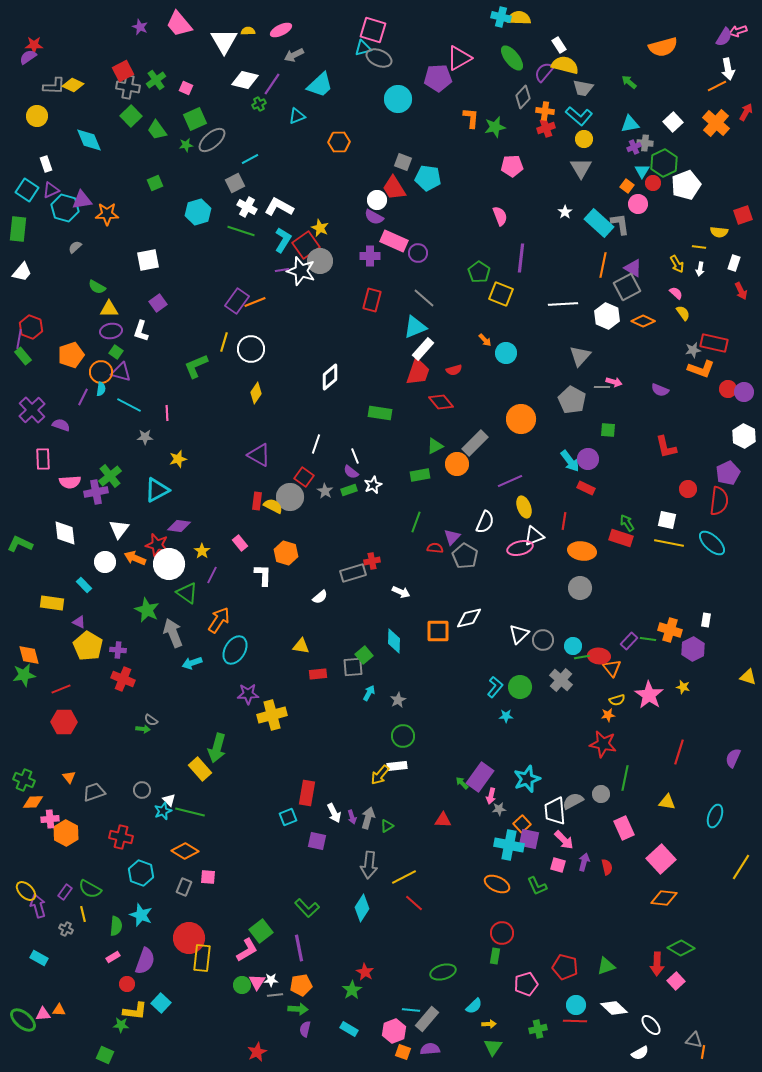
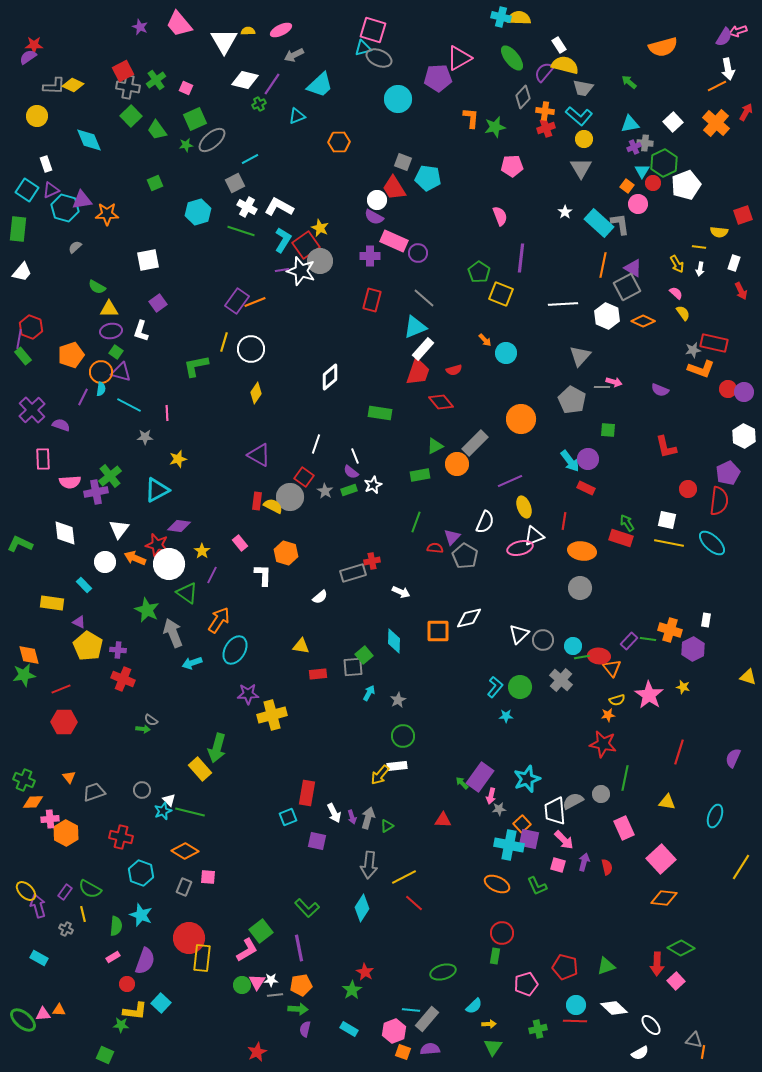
green L-shape at (196, 366): rotated 12 degrees clockwise
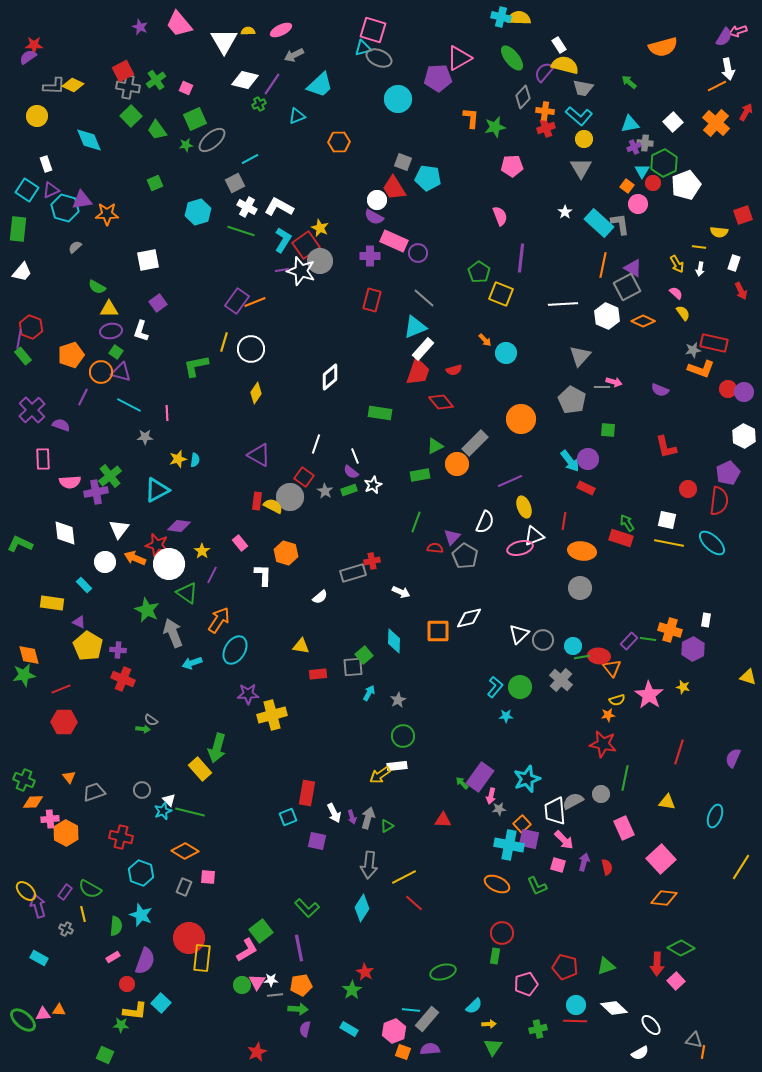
cyan semicircle at (101, 389): moved 94 px right, 71 px down
yellow arrow at (380, 775): rotated 15 degrees clockwise
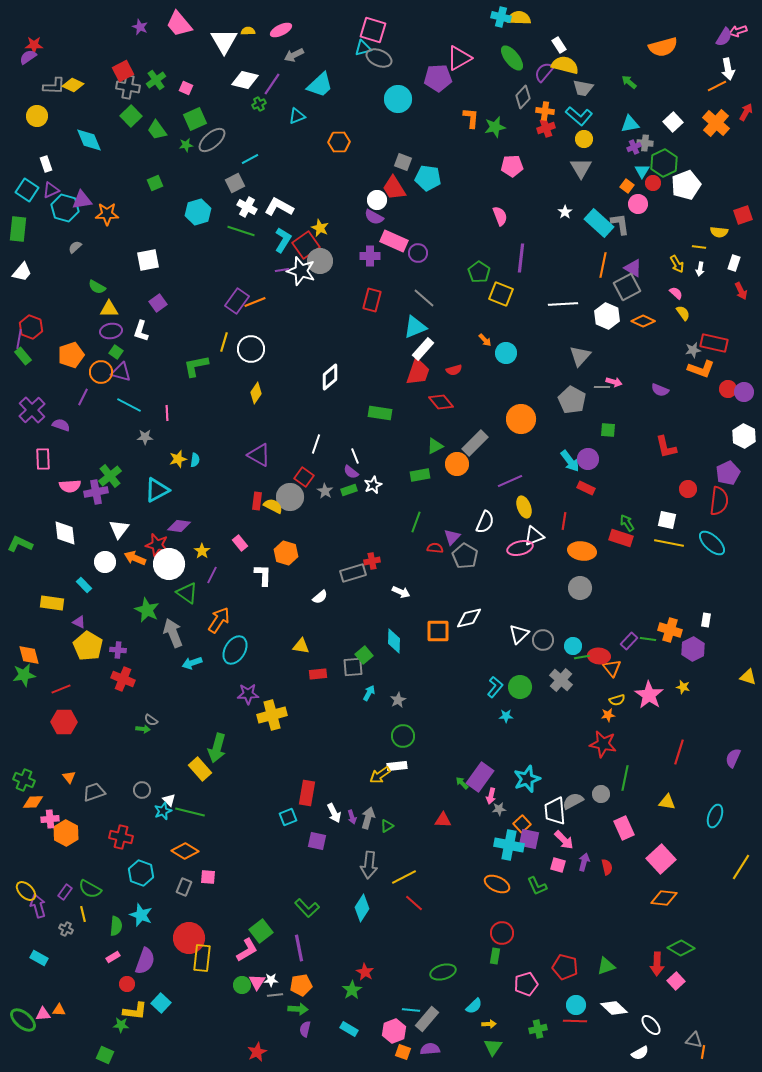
pink semicircle at (70, 482): moved 4 px down
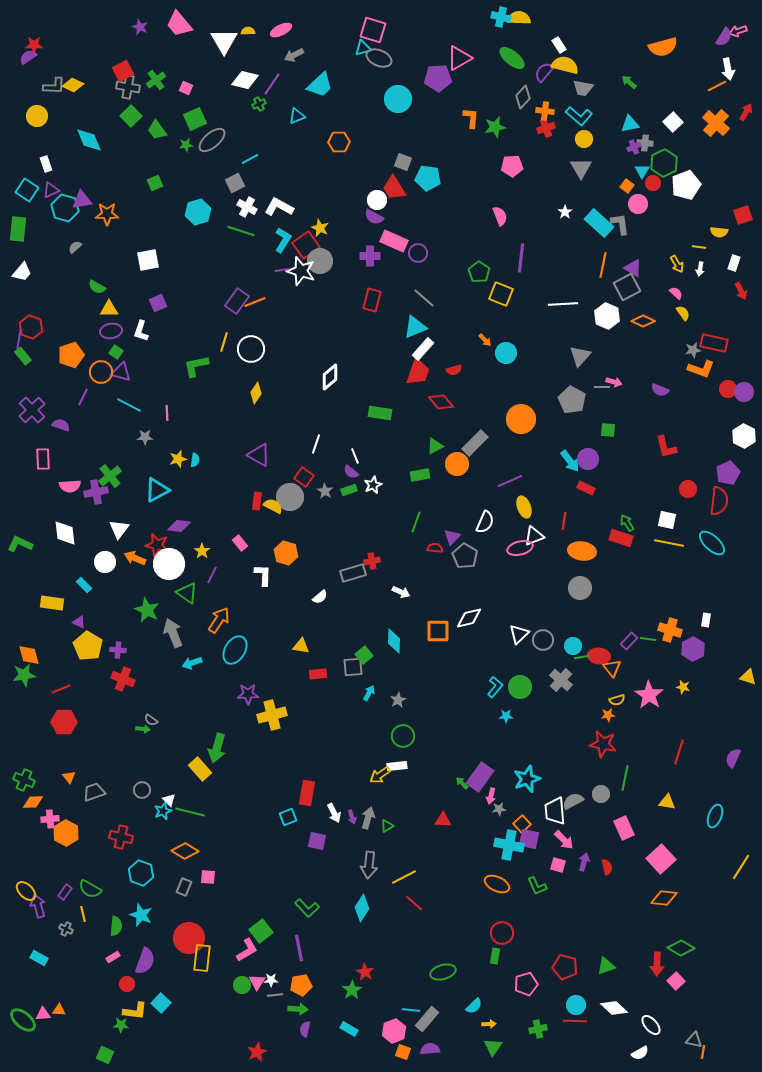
green ellipse at (512, 58): rotated 12 degrees counterclockwise
purple square at (158, 303): rotated 12 degrees clockwise
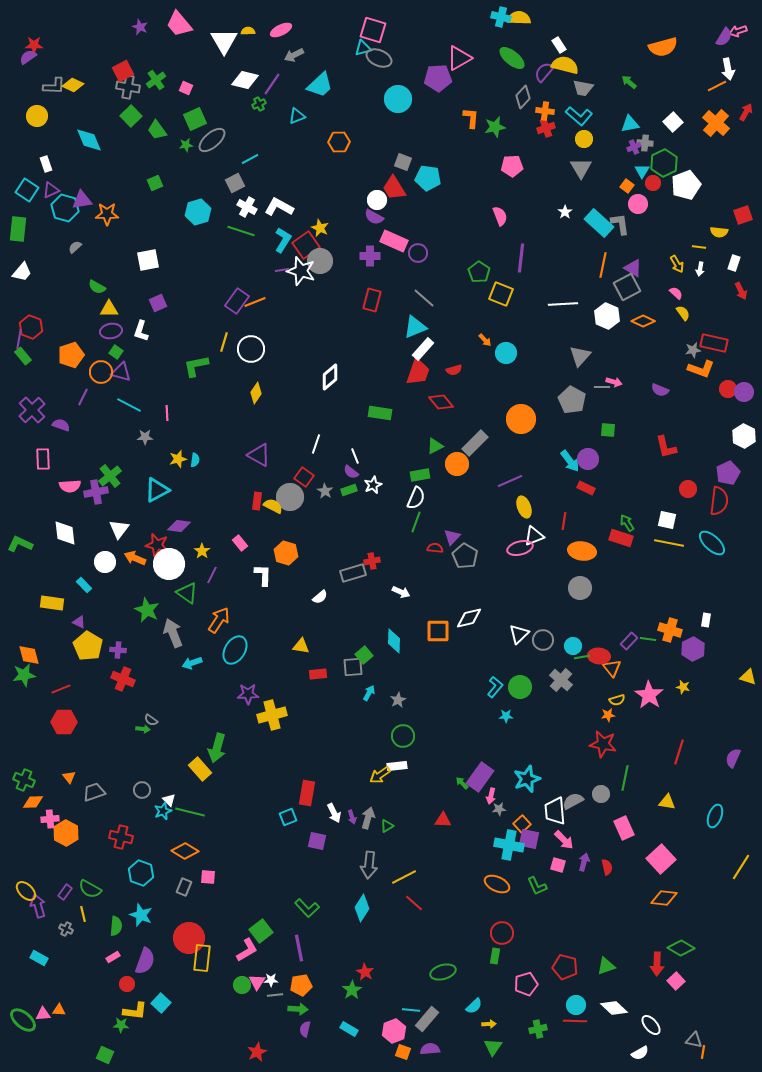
white semicircle at (485, 522): moved 69 px left, 24 px up
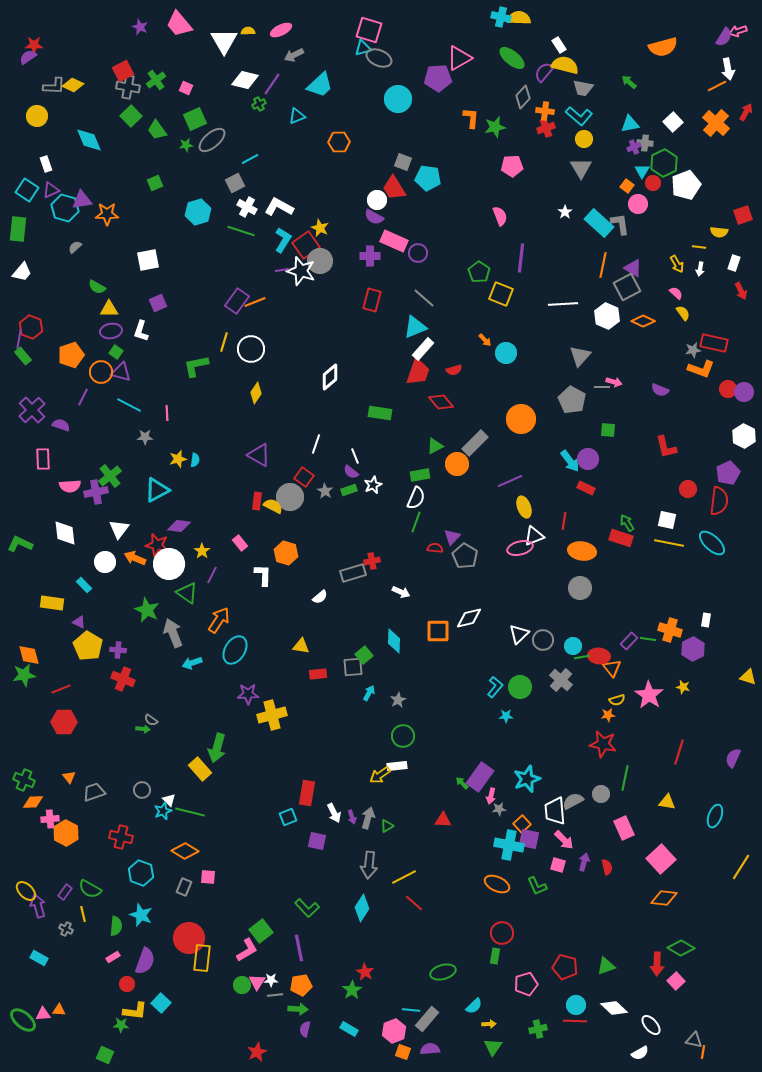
pink square at (373, 30): moved 4 px left
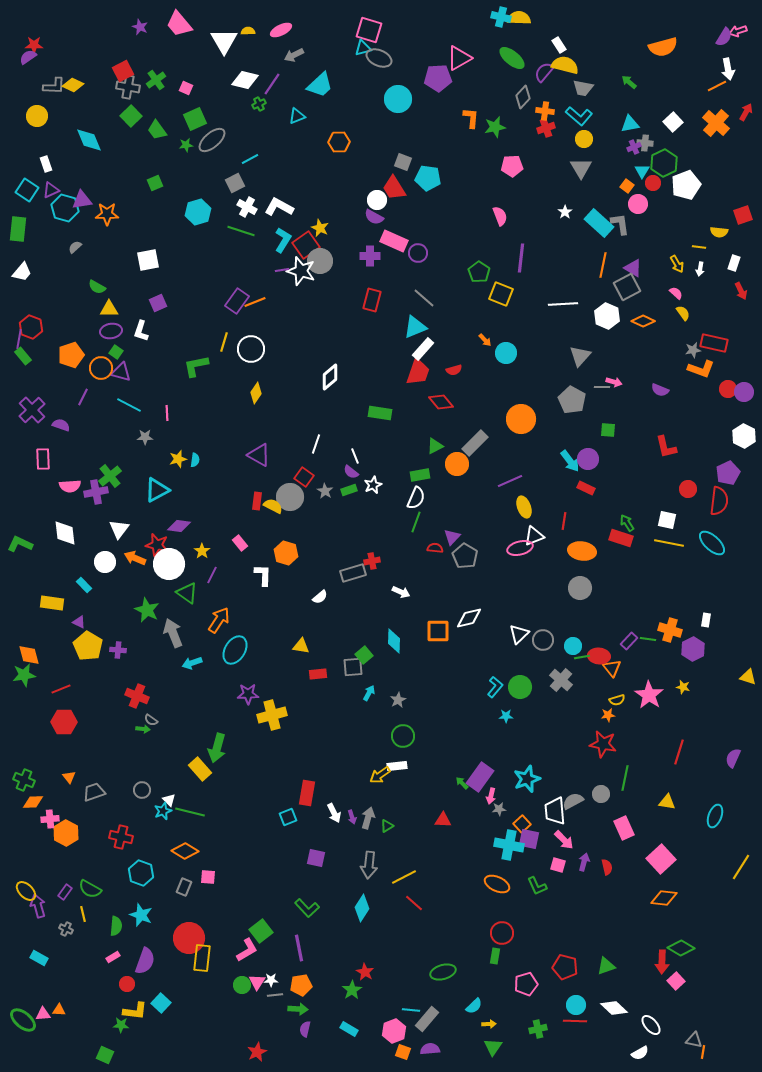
orange circle at (101, 372): moved 4 px up
red cross at (123, 679): moved 14 px right, 17 px down
purple square at (317, 841): moved 1 px left, 17 px down
red arrow at (657, 964): moved 5 px right, 2 px up
